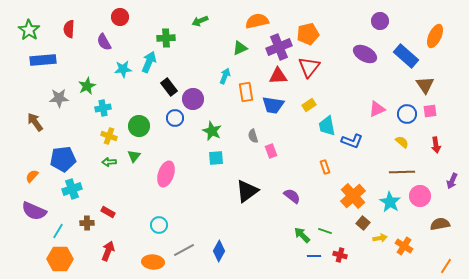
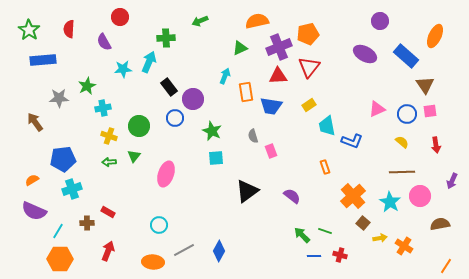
blue trapezoid at (273, 105): moved 2 px left, 1 px down
orange semicircle at (32, 176): moved 4 px down; rotated 16 degrees clockwise
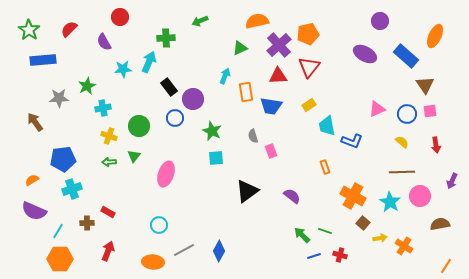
red semicircle at (69, 29): rotated 42 degrees clockwise
purple cross at (279, 47): moved 2 px up; rotated 20 degrees counterclockwise
orange cross at (353, 196): rotated 20 degrees counterclockwise
blue line at (314, 256): rotated 16 degrees counterclockwise
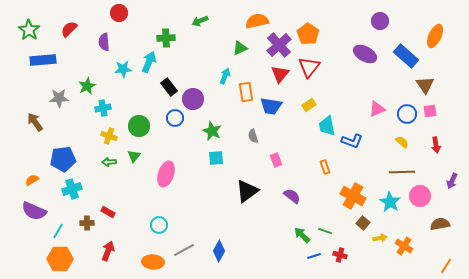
red circle at (120, 17): moved 1 px left, 4 px up
orange pentagon at (308, 34): rotated 25 degrees counterclockwise
purple semicircle at (104, 42): rotated 24 degrees clockwise
red triangle at (278, 76): moved 2 px right, 2 px up; rotated 48 degrees counterclockwise
pink rectangle at (271, 151): moved 5 px right, 9 px down
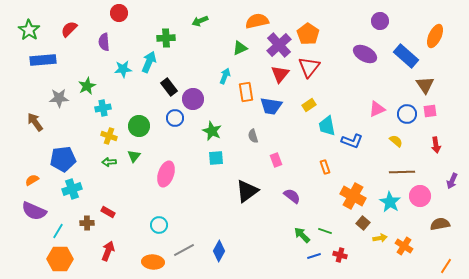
yellow semicircle at (402, 142): moved 6 px left, 1 px up
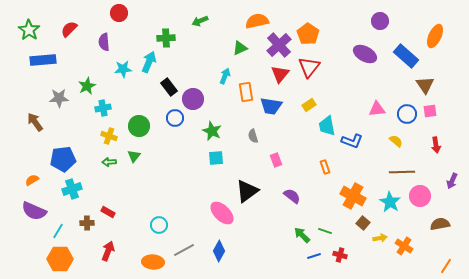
pink triangle at (377, 109): rotated 18 degrees clockwise
pink ellipse at (166, 174): moved 56 px right, 39 px down; rotated 65 degrees counterclockwise
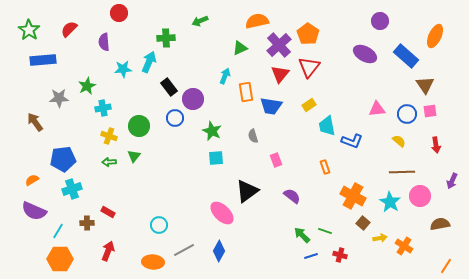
yellow semicircle at (396, 141): moved 3 px right
blue line at (314, 256): moved 3 px left
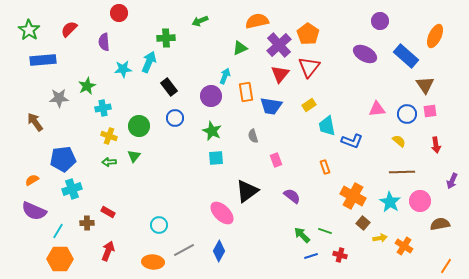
purple circle at (193, 99): moved 18 px right, 3 px up
pink circle at (420, 196): moved 5 px down
